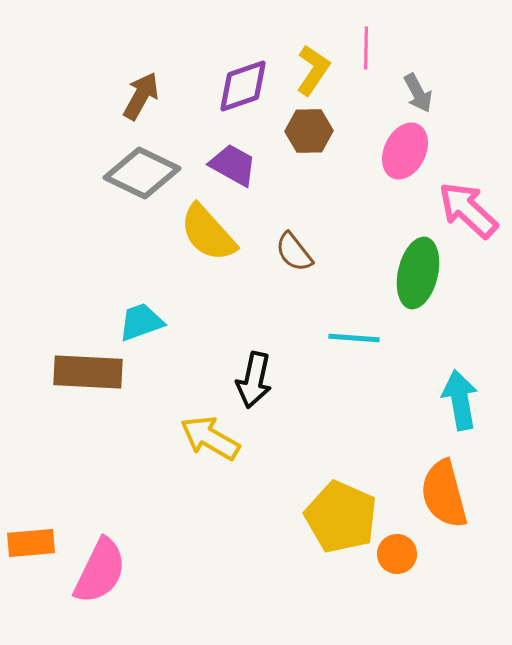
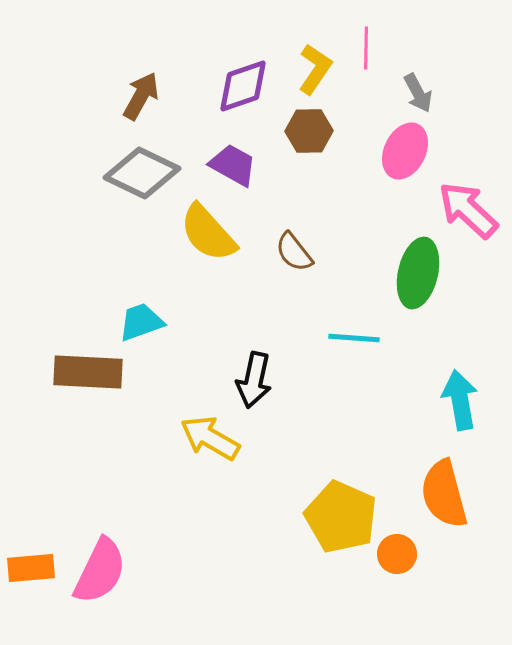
yellow L-shape: moved 2 px right, 1 px up
orange rectangle: moved 25 px down
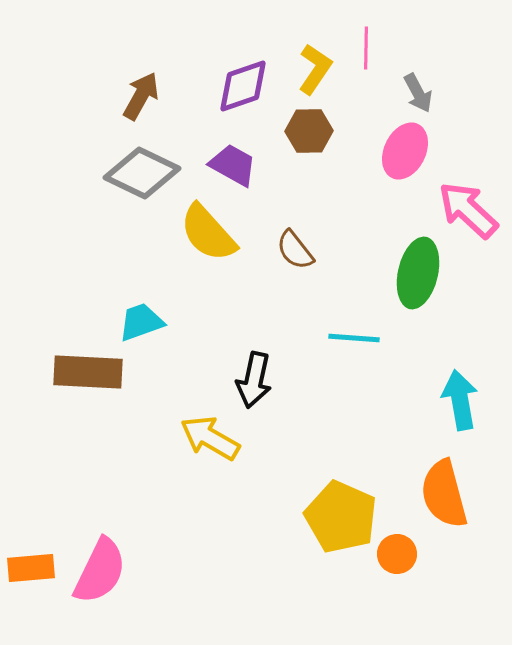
brown semicircle: moved 1 px right, 2 px up
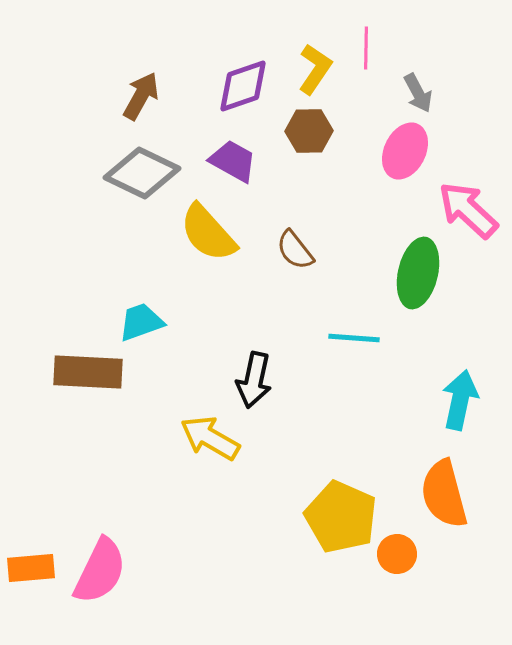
purple trapezoid: moved 4 px up
cyan arrow: rotated 22 degrees clockwise
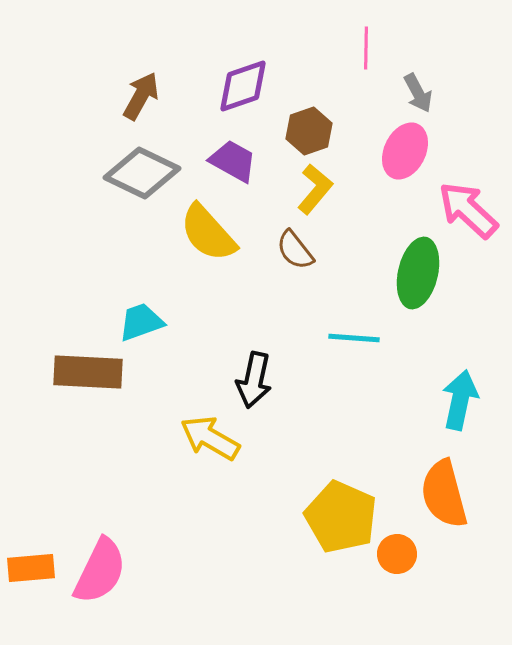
yellow L-shape: moved 120 px down; rotated 6 degrees clockwise
brown hexagon: rotated 18 degrees counterclockwise
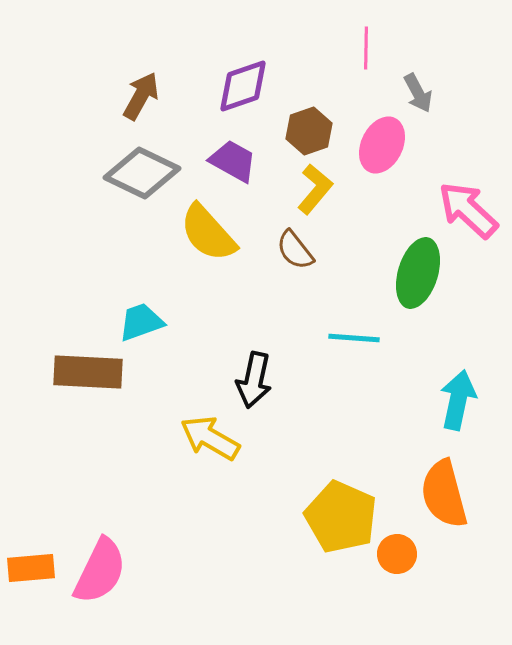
pink ellipse: moved 23 px left, 6 px up
green ellipse: rotated 4 degrees clockwise
cyan arrow: moved 2 px left
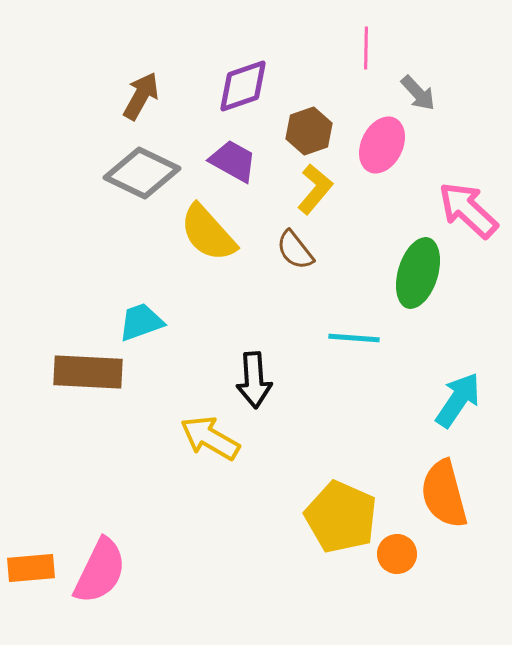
gray arrow: rotated 15 degrees counterclockwise
black arrow: rotated 16 degrees counterclockwise
cyan arrow: rotated 22 degrees clockwise
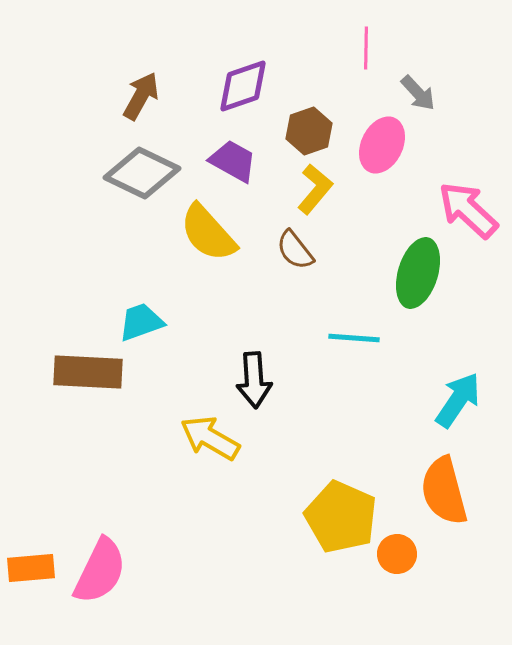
orange semicircle: moved 3 px up
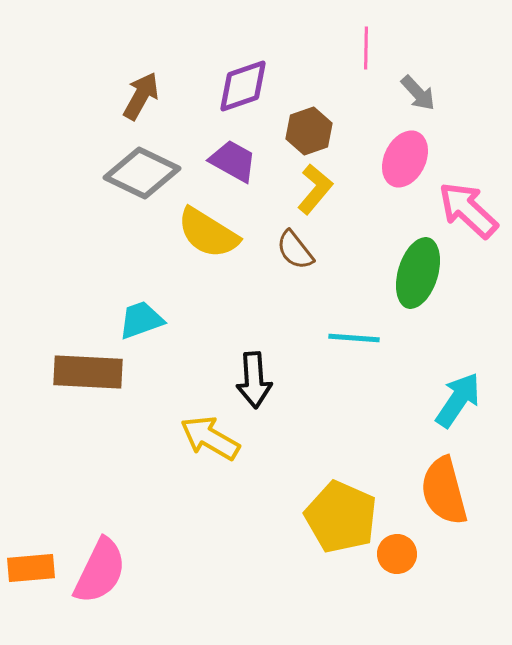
pink ellipse: moved 23 px right, 14 px down
yellow semicircle: rotated 16 degrees counterclockwise
cyan trapezoid: moved 2 px up
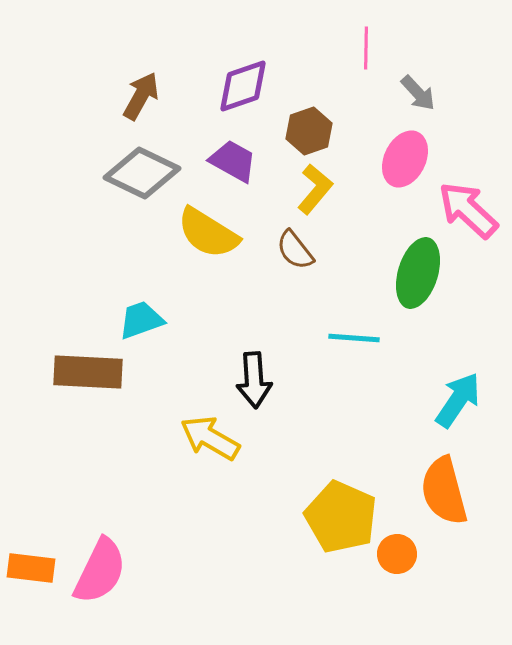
orange rectangle: rotated 12 degrees clockwise
